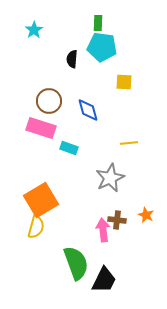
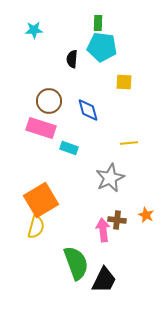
cyan star: rotated 30 degrees clockwise
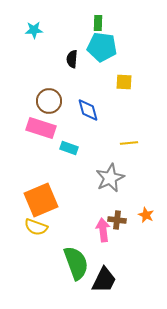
orange square: rotated 8 degrees clockwise
yellow semicircle: rotated 95 degrees clockwise
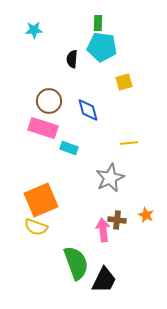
yellow square: rotated 18 degrees counterclockwise
pink rectangle: moved 2 px right
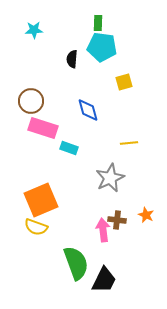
brown circle: moved 18 px left
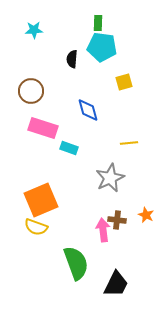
brown circle: moved 10 px up
black trapezoid: moved 12 px right, 4 px down
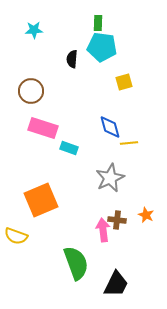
blue diamond: moved 22 px right, 17 px down
yellow semicircle: moved 20 px left, 9 px down
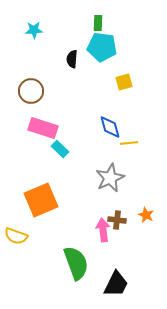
cyan rectangle: moved 9 px left, 1 px down; rotated 24 degrees clockwise
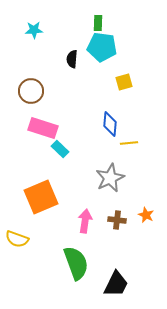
blue diamond: moved 3 px up; rotated 20 degrees clockwise
orange square: moved 3 px up
pink arrow: moved 18 px left, 9 px up; rotated 15 degrees clockwise
yellow semicircle: moved 1 px right, 3 px down
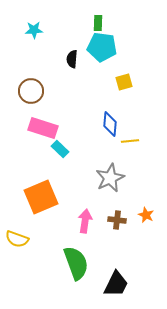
yellow line: moved 1 px right, 2 px up
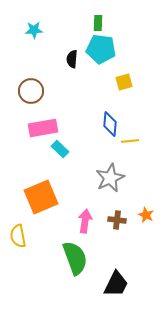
cyan pentagon: moved 1 px left, 2 px down
pink rectangle: rotated 28 degrees counterclockwise
yellow semicircle: moved 1 px right, 3 px up; rotated 60 degrees clockwise
green semicircle: moved 1 px left, 5 px up
